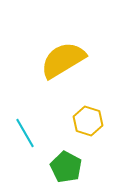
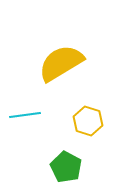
yellow semicircle: moved 2 px left, 3 px down
cyan line: moved 18 px up; rotated 68 degrees counterclockwise
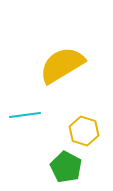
yellow semicircle: moved 1 px right, 2 px down
yellow hexagon: moved 4 px left, 10 px down
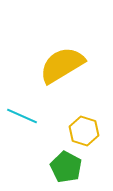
cyan line: moved 3 px left, 1 px down; rotated 32 degrees clockwise
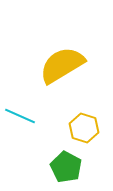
cyan line: moved 2 px left
yellow hexagon: moved 3 px up
